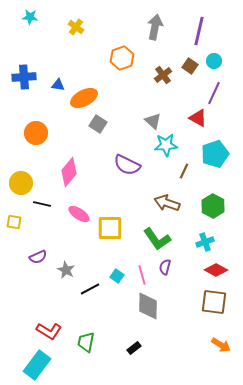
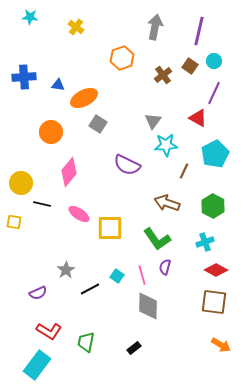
gray triangle at (153, 121): rotated 24 degrees clockwise
orange circle at (36, 133): moved 15 px right, 1 px up
cyan pentagon at (215, 154): rotated 8 degrees counterclockwise
purple semicircle at (38, 257): moved 36 px down
gray star at (66, 270): rotated 12 degrees clockwise
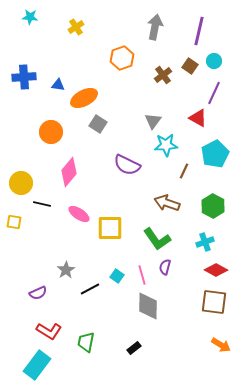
yellow cross at (76, 27): rotated 21 degrees clockwise
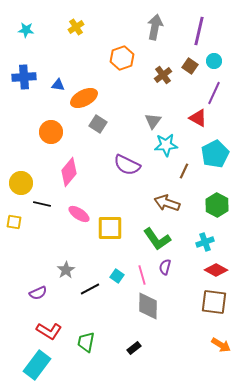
cyan star at (30, 17): moved 4 px left, 13 px down
green hexagon at (213, 206): moved 4 px right, 1 px up
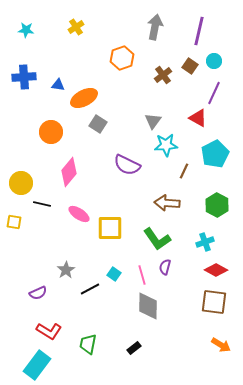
brown arrow at (167, 203): rotated 15 degrees counterclockwise
cyan square at (117, 276): moved 3 px left, 2 px up
green trapezoid at (86, 342): moved 2 px right, 2 px down
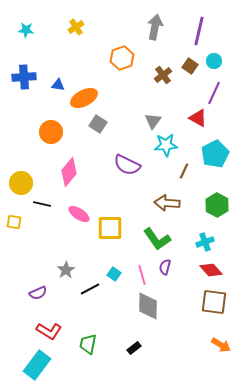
red diamond at (216, 270): moved 5 px left; rotated 20 degrees clockwise
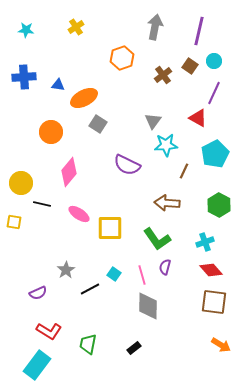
green hexagon at (217, 205): moved 2 px right
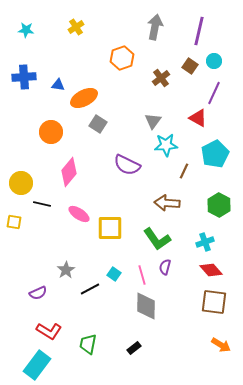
brown cross at (163, 75): moved 2 px left, 3 px down
gray diamond at (148, 306): moved 2 px left
